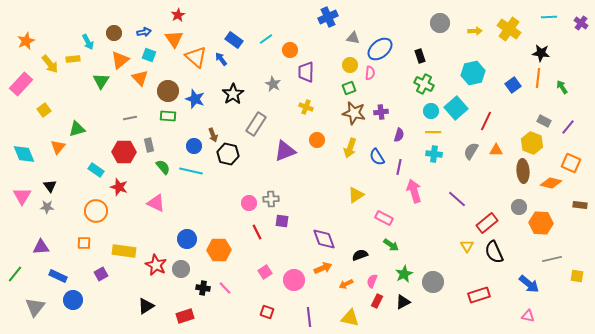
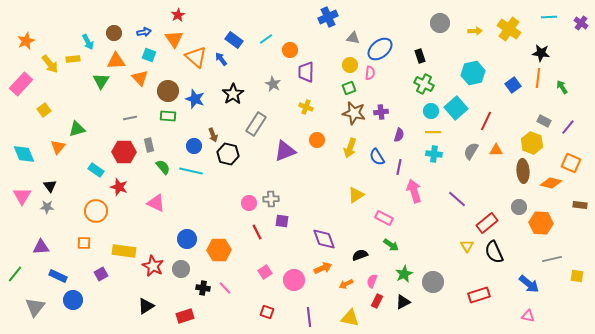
orange triangle at (120, 60): moved 4 px left, 1 px down; rotated 36 degrees clockwise
red star at (156, 265): moved 3 px left, 1 px down
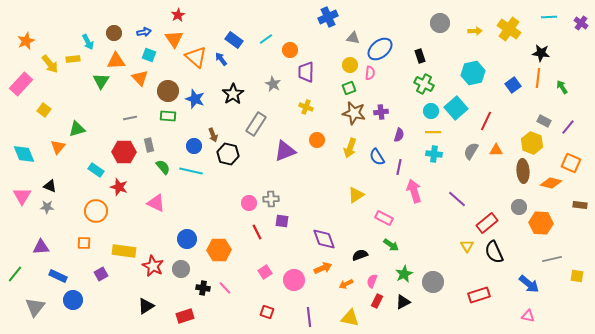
yellow square at (44, 110): rotated 16 degrees counterclockwise
black triangle at (50, 186): rotated 32 degrees counterclockwise
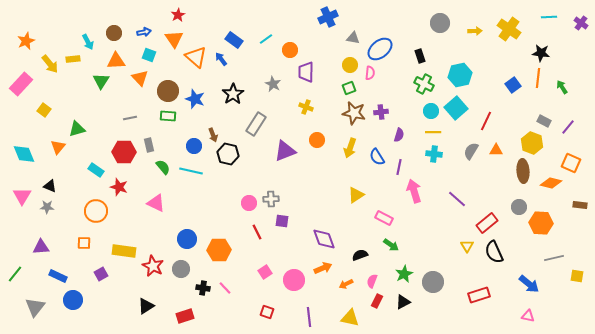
cyan hexagon at (473, 73): moved 13 px left, 2 px down
gray line at (552, 259): moved 2 px right, 1 px up
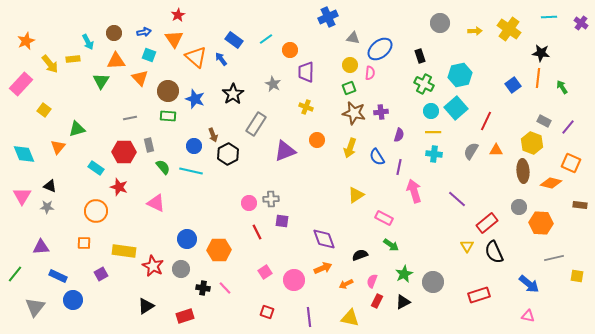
black hexagon at (228, 154): rotated 20 degrees clockwise
cyan rectangle at (96, 170): moved 2 px up
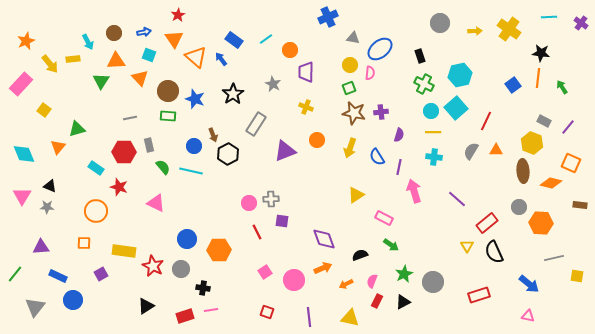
cyan cross at (434, 154): moved 3 px down
pink line at (225, 288): moved 14 px left, 22 px down; rotated 56 degrees counterclockwise
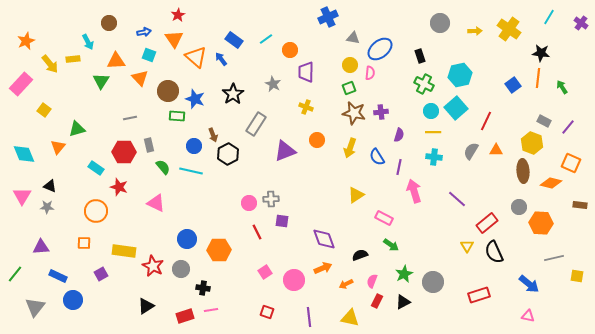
cyan line at (549, 17): rotated 56 degrees counterclockwise
brown circle at (114, 33): moved 5 px left, 10 px up
green rectangle at (168, 116): moved 9 px right
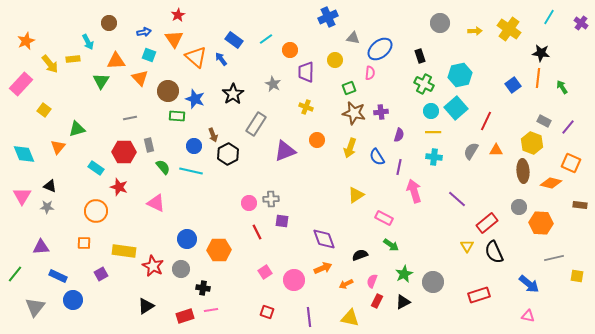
yellow circle at (350, 65): moved 15 px left, 5 px up
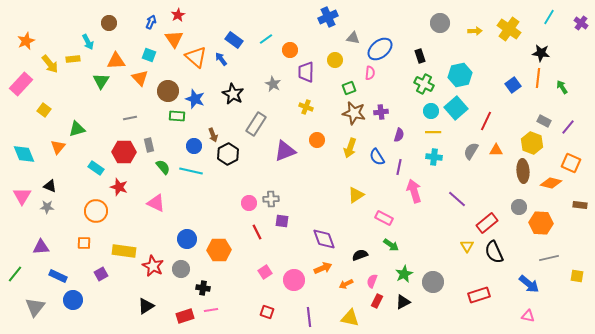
blue arrow at (144, 32): moved 7 px right, 10 px up; rotated 56 degrees counterclockwise
black star at (233, 94): rotated 10 degrees counterclockwise
gray line at (554, 258): moved 5 px left
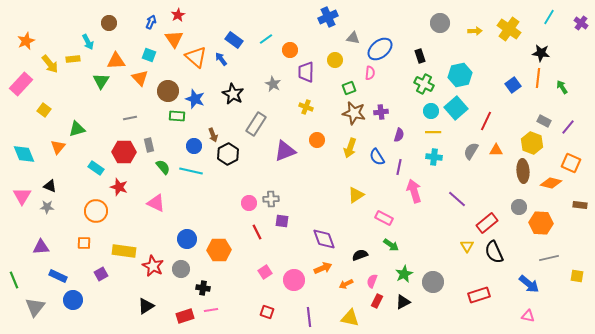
green line at (15, 274): moved 1 px left, 6 px down; rotated 60 degrees counterclockwise
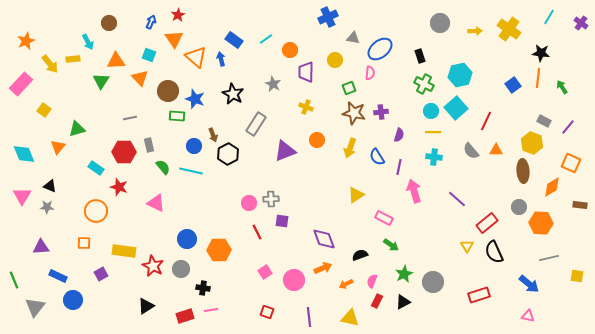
blue arrow at (221, 59): rotated 24 degrees clockwise
gray semicircle at (471, 151): rotated 72 degrees counterclockwise
orange diamond at (551, 183): moved 1 px right, 4 px down; rotated 45 degrees counterclockwise
